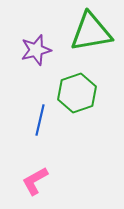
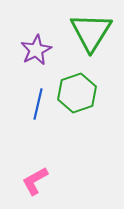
green triangle: rotated 48 degrees counterclockwise
purple star: rotated 12 degrees counterclockwise
blue line: moved 2 px left, 16 px up
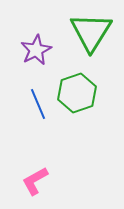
blue line: rotated 36 degrees counterclockwise
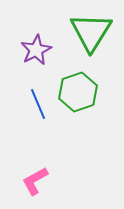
green hexagon: moved 1 px right, 1 px up
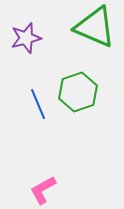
green triangle: moved 4 px right, 5 px up; rotated 39 degrees counterclockwise
purple star: moved 10 px left, 12 px up; rotated 12 degrees clockwise
pink L-shape: moved 8 px right, 9 px down
